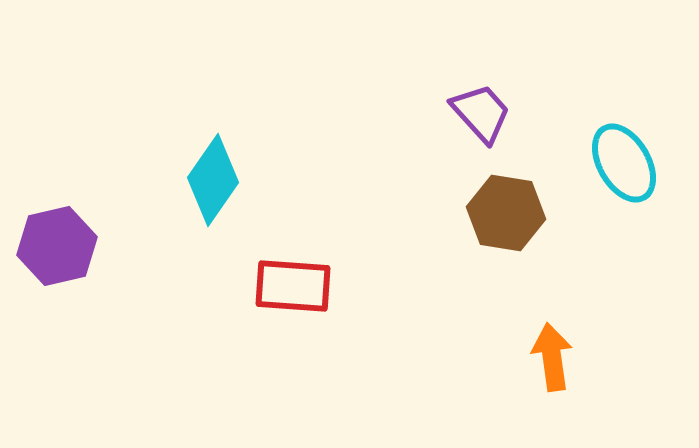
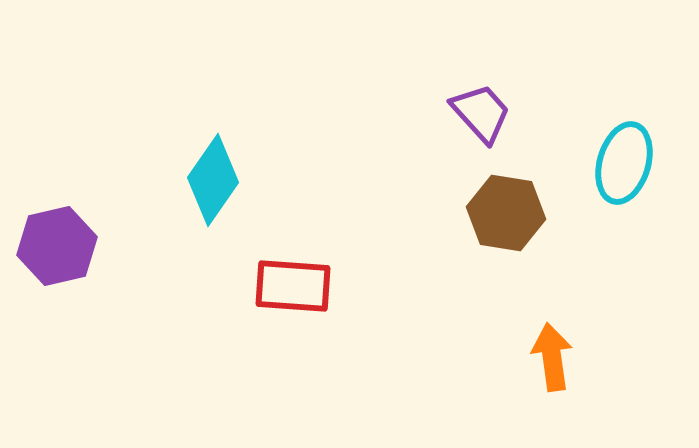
cyan ellipse: rotated 46 degrees clockwise
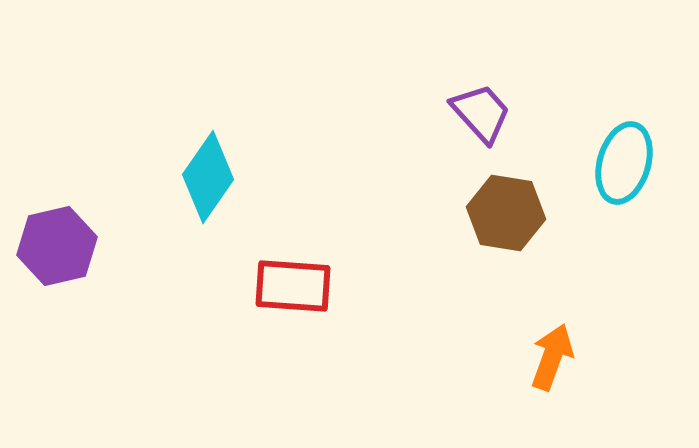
cyan diamond: moved 5 px left, 3 px up
orange arrow: rotated 28 degrees clockwise
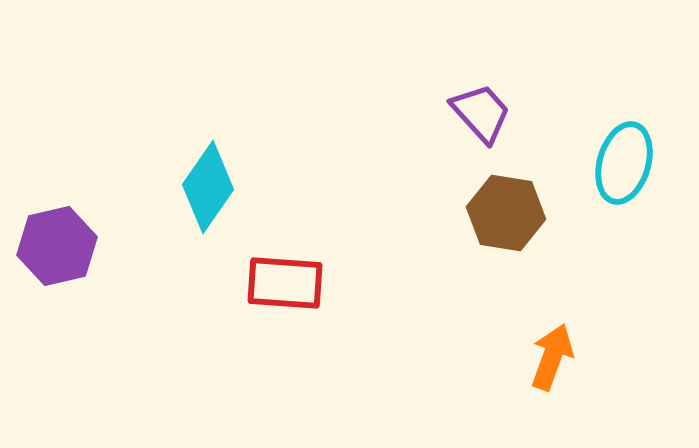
cyan diamond: moved 10 px down
red rectangle: moved 8 px left, 3 px up
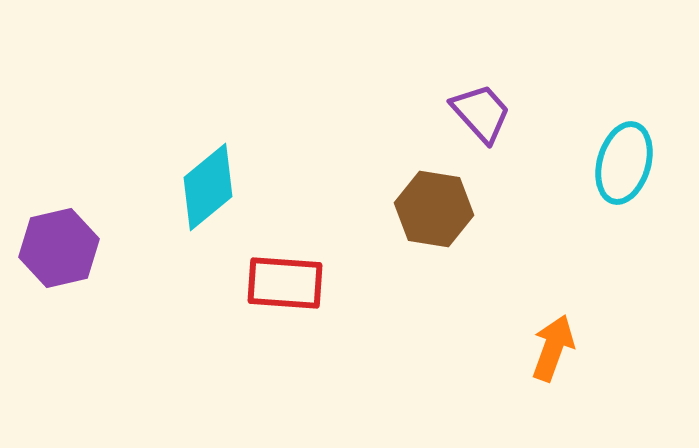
cyan diamond: rotated 16 degrees clockwise
brown hexagon: moved 72 px left, 4 px up
purple hexagon: moved 2 px right, 2 px down
orange arrow: moved 1 px right, 9 px up
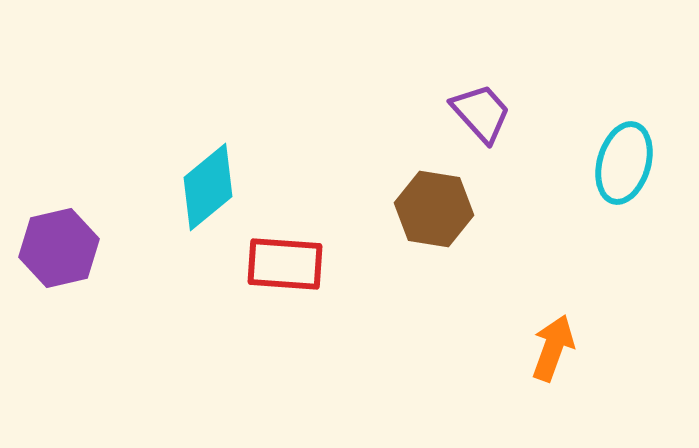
red rectangle: moved 19 px up
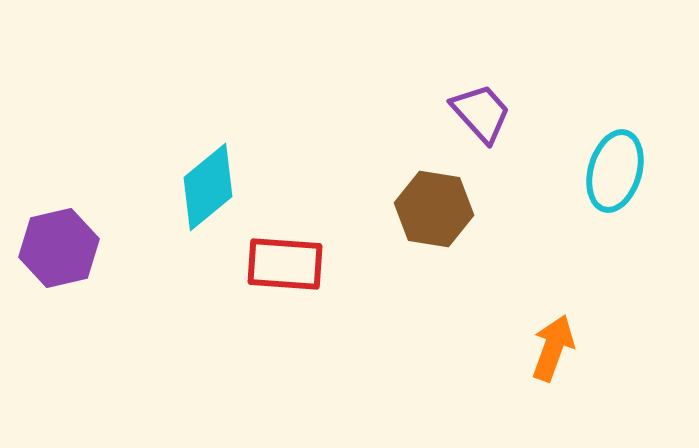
cyan ellipse: moved 9 px left, 8 px down
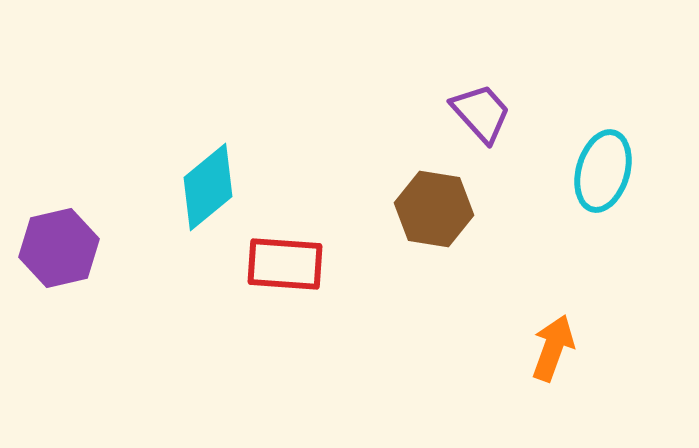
cyan ellipse: moved 12 px left
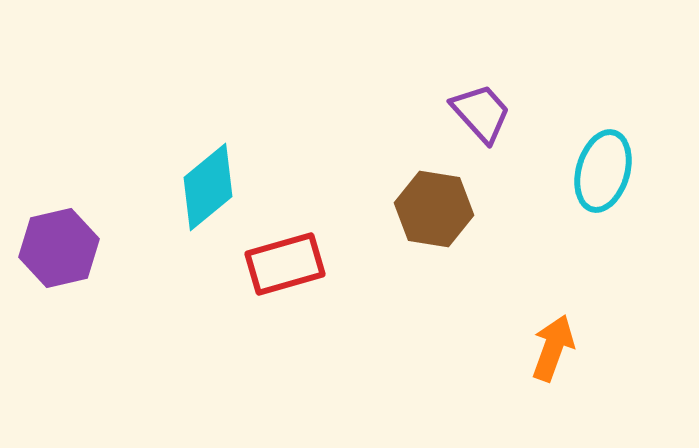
red rectangle: rotated 20 degrees counterclockwise
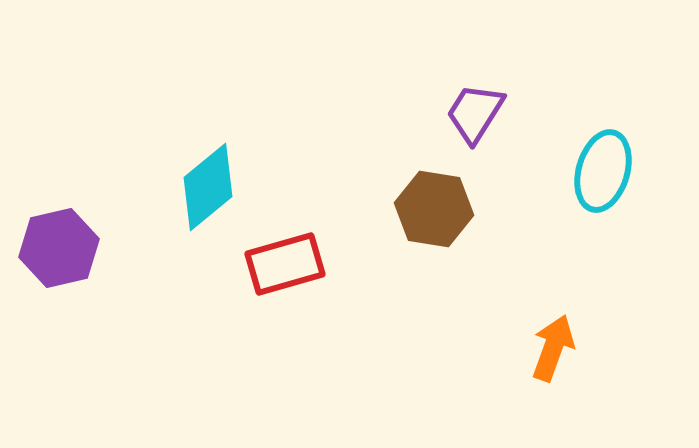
purple trapezoid: moved 6 px left; rotated 106 degrees counterclockwise
